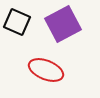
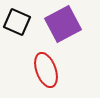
red ellipse: rotated 48 degrees clockwise
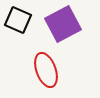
black square: moved 1 px right, 2 px up
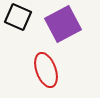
black square: moved 3 px up
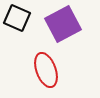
black square: moved 1 px left, 1 px down
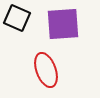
purple square: rotated 24 degrees clockwise
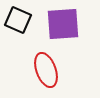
black square: moved 1 px right, 2 px down
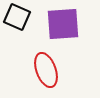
black square: moved 1 px left, 3 px up
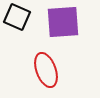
purple square: moved 2 px up
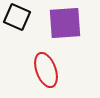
purple square: moved 2 px right, 1 px down
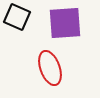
red ellipse: moved 4 px right, 2 px up
